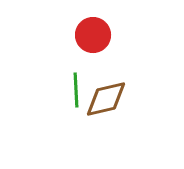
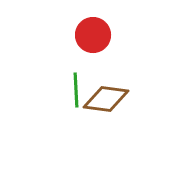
brown diamond: rotated 21 degrees clockwise
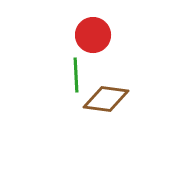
green line: moved 15 px up
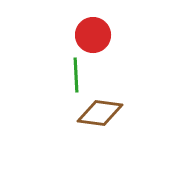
brown diamond: moved 6 px left, 14 px down
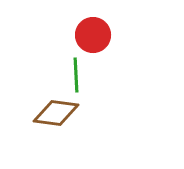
brown diamond: moved 44 px left
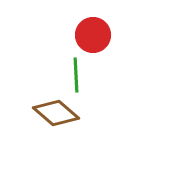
brown diamond: rotated 33 degrees clockwise
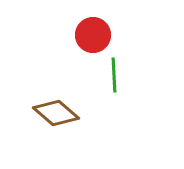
green line: moved 38 px right
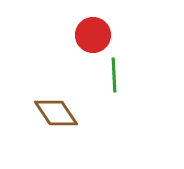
brown diamond: rotated 15 degrees clockwise
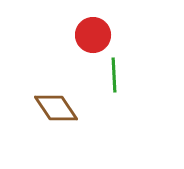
brown diamond: moved 5 px up
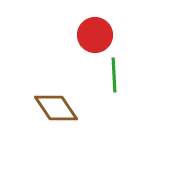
red circle: moved 2 px right
